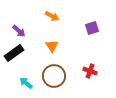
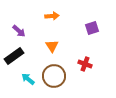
orange arrow: rotated 32 degrees counterclockwise
black rectangle: moved 3 px down
red cross: moved 5 px left, 7 px up
cyan arrow: moved 2 px right, 4 px up
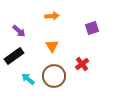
red cross: moved 3 px left; rotated 32 degrees clockwise
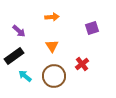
orange arrow: moved 1 px down
cyan arrow: moved 3 px left, 3 px up
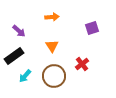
cyan arrow: rotated 88 degrees counterclockwise
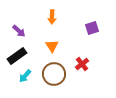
orange arrow: rotated 96 degrees clockwise
black rectangle: moved 3 px right
brown circle: moved 2 px up
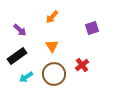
orange arrow: rotated 40 degrees clockwise
purple arrow: moved 1 px right, 1 px up
red cross: moved 1 px down
cyan arrow: moved 1 px right, 1 px down; rotated 16 degrees clockwise
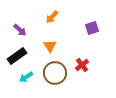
orange triangle: moved 2 px left
brown circle: moved 1 px right, 1 px up
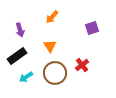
purple arrow: rotated 32 degrees clockwise
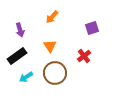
red cross: moved 2 px right, 9 px up
